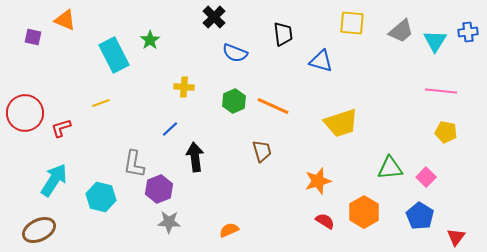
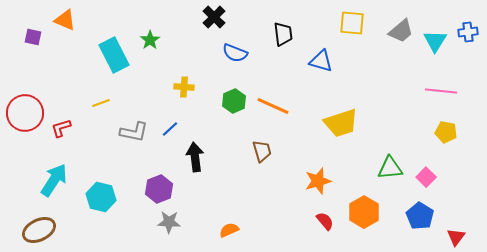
gray L-shape: moved 32 px up; rotated 88 degrees counterclockwise
red semicircle: rotated 18 degrees clockwise
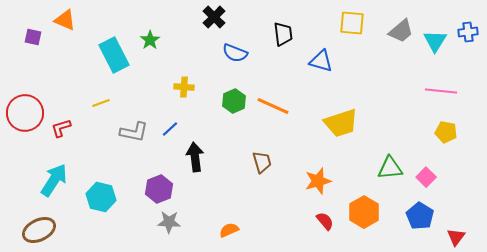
brown trapezoid: moved 11 px down
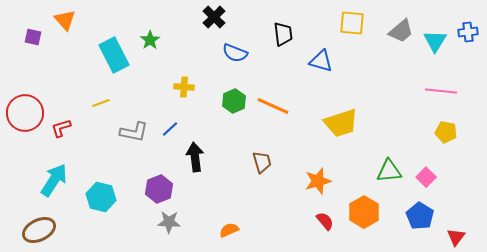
orange triangle: rotated 25 degrees clockwise
green triangle: moved 1 px left, 3 px down
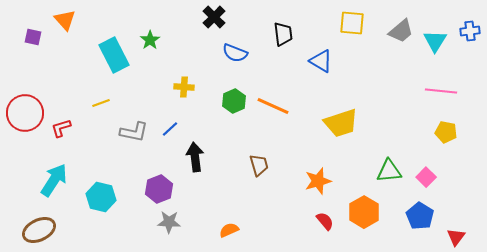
blue cross: moved 2 px right, 1 px up
blue triangle: rotated 15 degrees clockwise
brown trapezoid: moved 3 px left, 3 px down
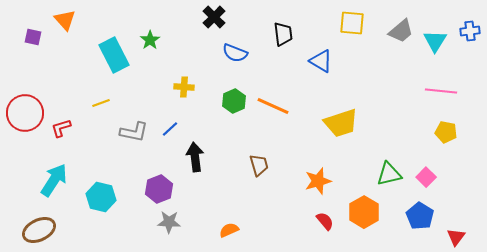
green triangle: moved 3 px down; rotated 8 degrees counterclockwise
